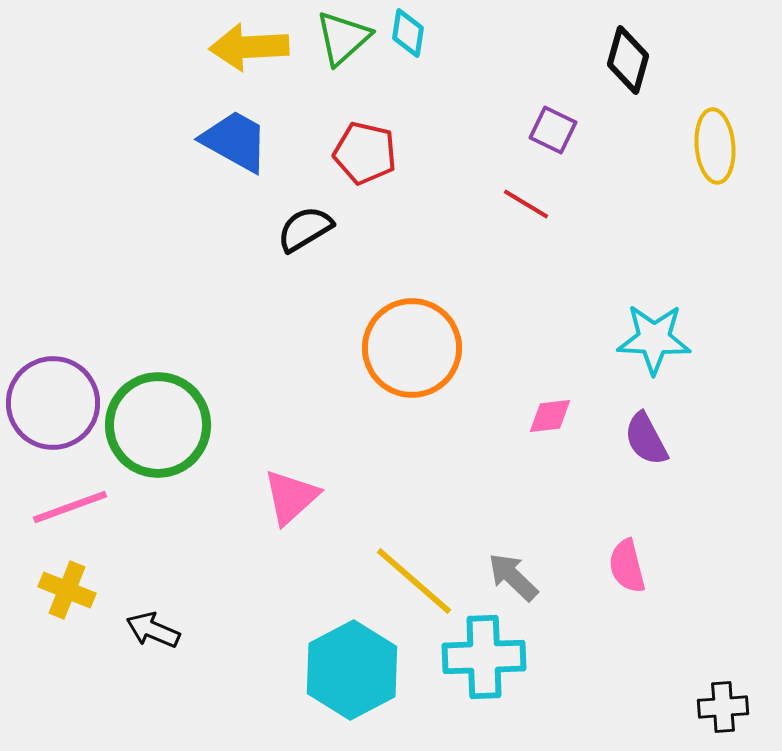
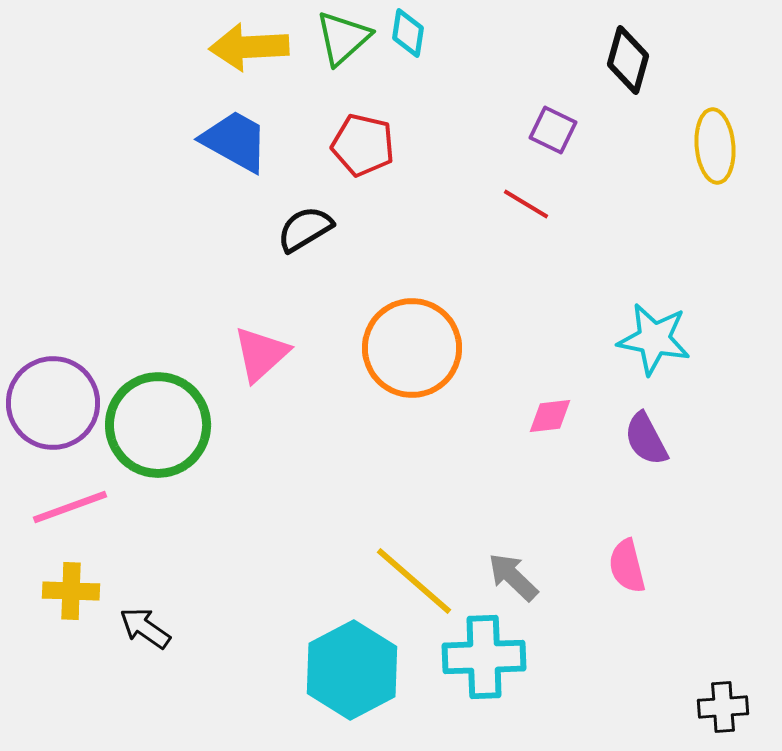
red pentagon: moved 2 px left, 8 px up
cyan star: rotated 8 degrees clockwise
pink triangle: moved 30 px left, 143 px up
yellow cross: moved 4 px right, 1 px down; rotated 20 degrees counterclockwise
black arrow: moved 8 px left, 2 px up; rotated 12 degrees clockwise
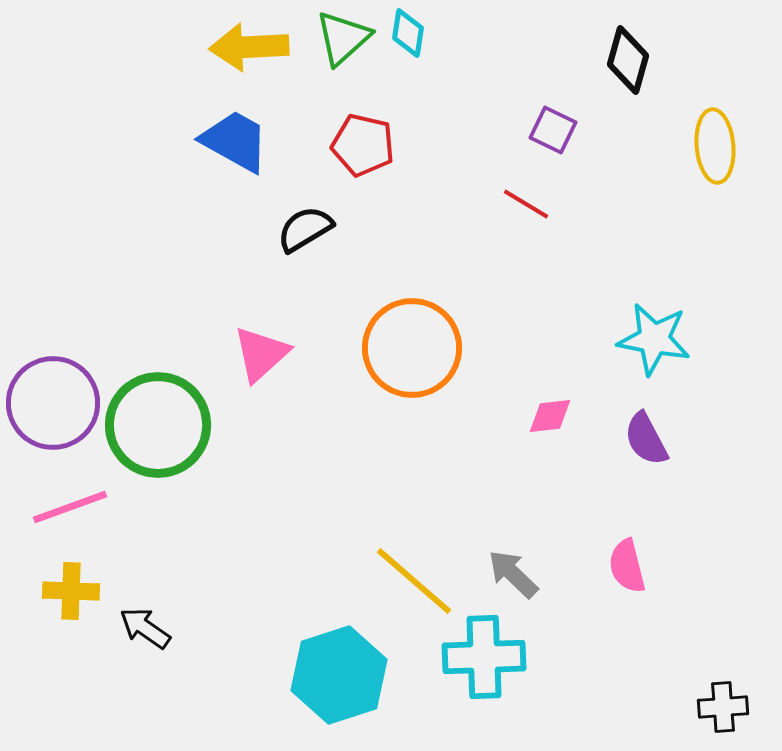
gray arrow: moved 3 px up
cyan hexagon: moved 13 px left, 5 px down; rotated 10 degrees clockwise
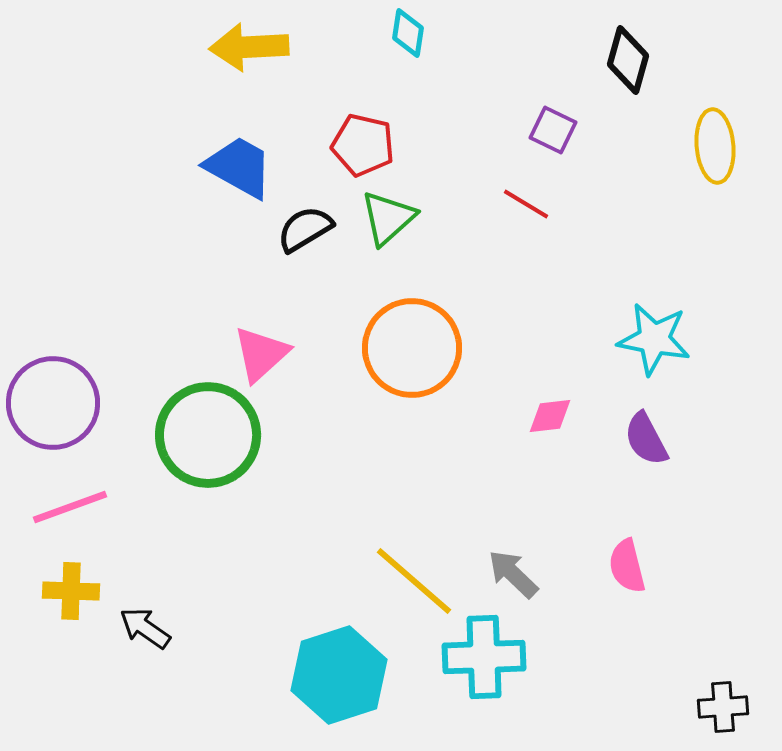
green triangle: moved 45 px right, 180 px down
blue trapezoid: moved 4 px right, 26 px down
green circle: moved 50 px right, 10 px down
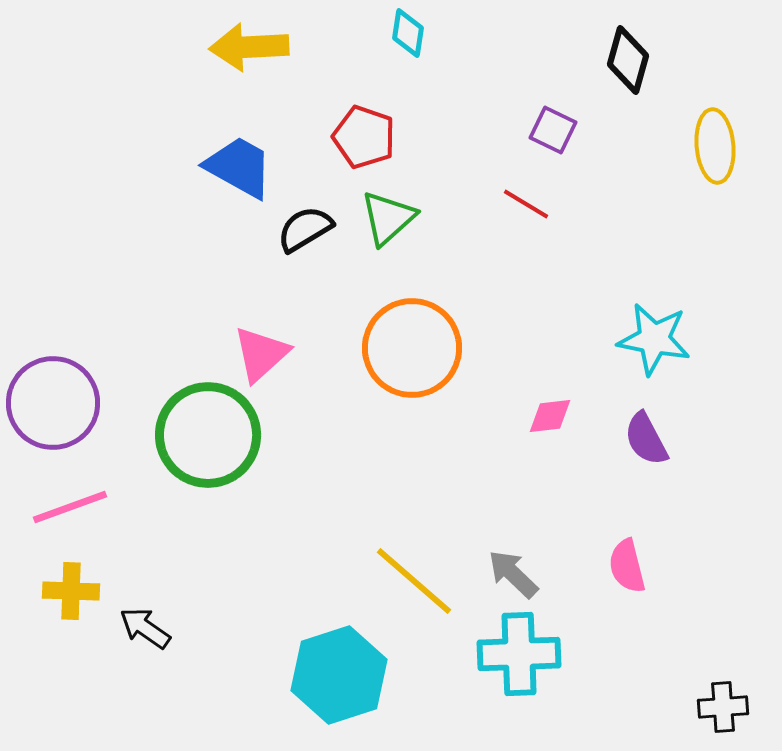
red pentagon: moved 1 px right, 8 px up; rotated 6 degrees clockwise
cyan cross: moved 35 px right, 3 px up
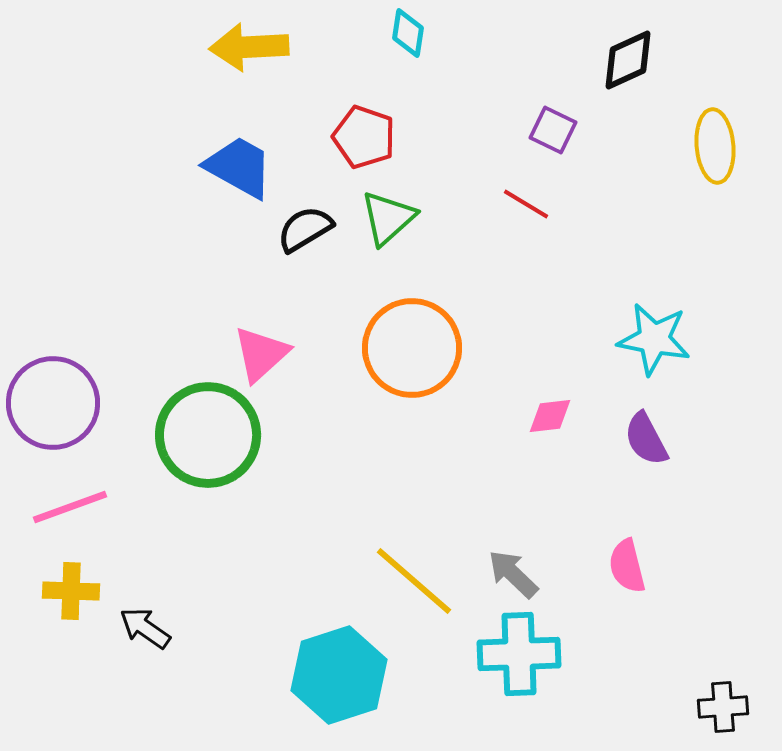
black diamond: rotated 50 degrees clockwise
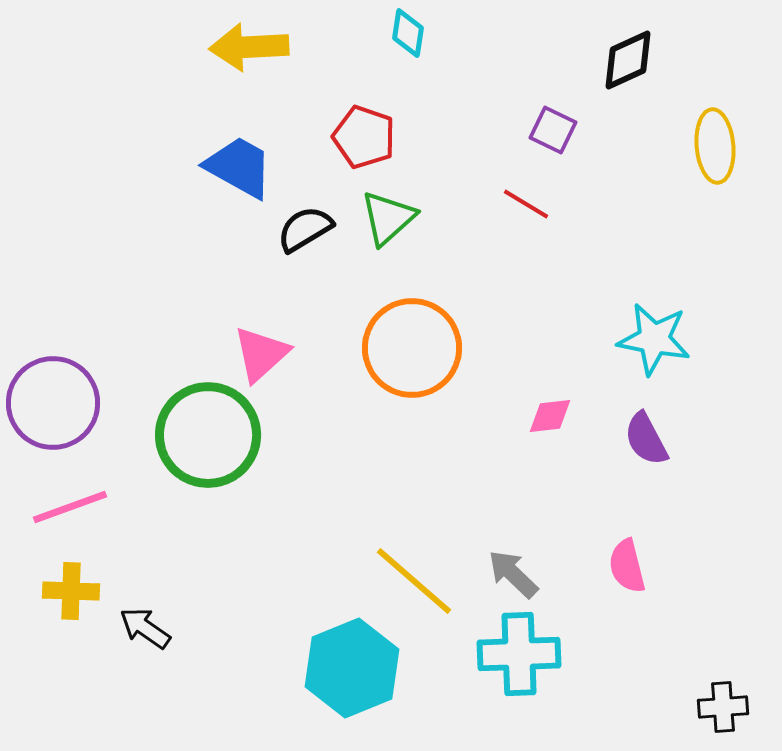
cyan hexagon: moved 13 px right, 7 px up; rotated 4 degrees counterclockwise
